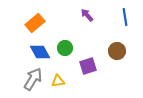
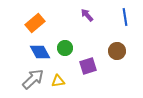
gray arrow: rotated 15 degrees clockwise
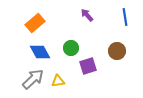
green circle: moved 6 px right
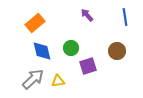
blue diamond: moved 2 px right, 1 px up; rotated 15 degrees clockwise
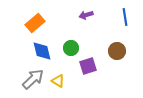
purple arrow: moved 1 px left; rotated 64 degrees counterclockwise
yellow triangle: rotated 40 degrees clockwise
